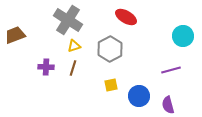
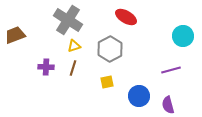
yellow square: moved 4 px left, 3 px up
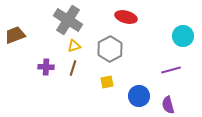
red ellipse: rotated 15 degrees counterclockwise
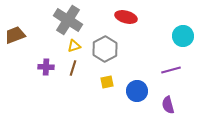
gray hexagon: moved 5 px left
blue circle: moved 2 px left, 5 px up
